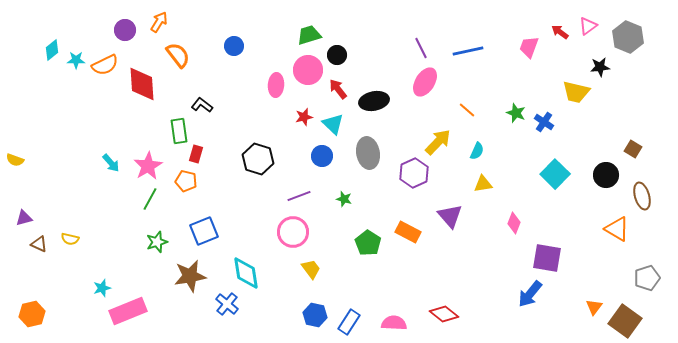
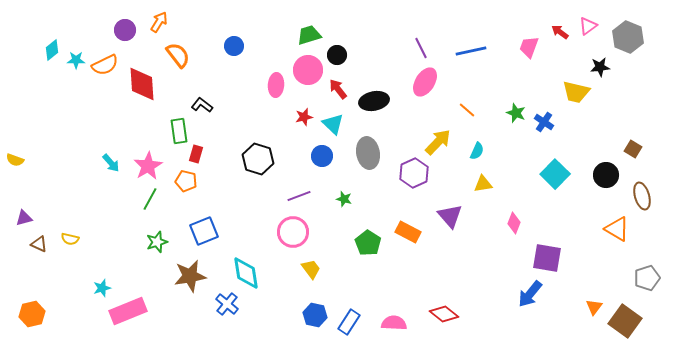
blue line at (468, 51): moved 3 px right
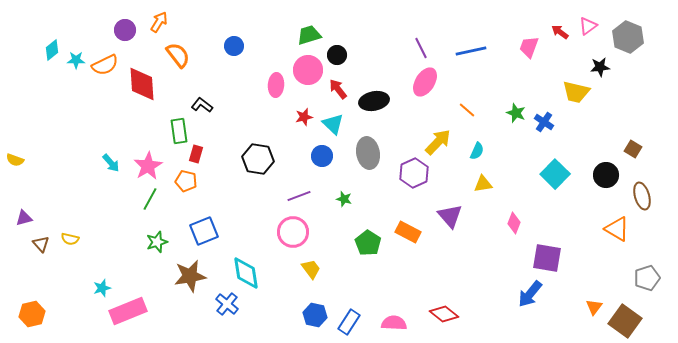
black hexagon at (258, 159): rotated 8 degrees counterclockwise
brown triangle at (39, 244): moved 2 px right; rotated 24 degrees clockwise
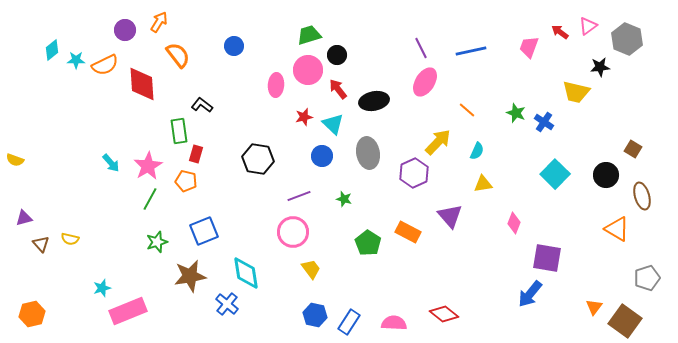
gray hexagon at (628, 37): moved 1 px left, 2 px down
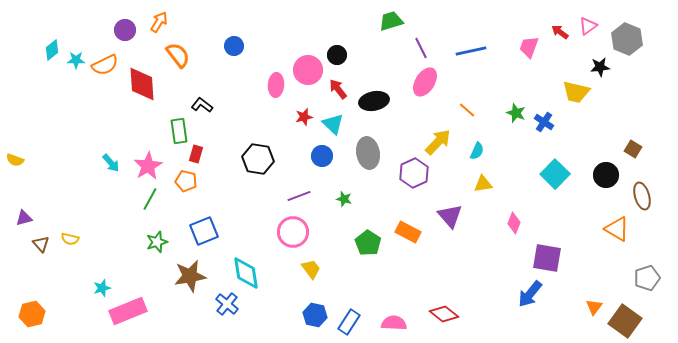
green trapezoid at (309, 35): moved 82 px right, 14 px up
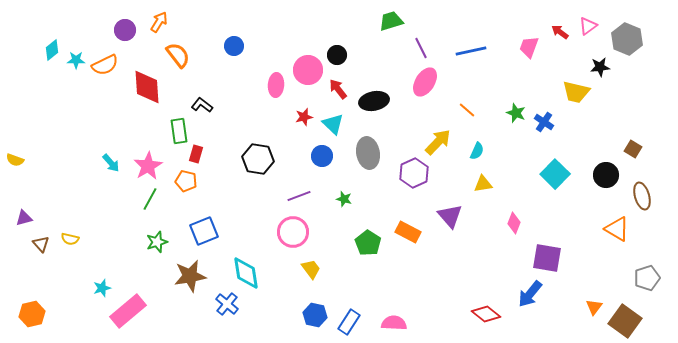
red diamond at (142, 84): moved 5 px right, 3 px down
pink rectangle at (128, 311): rotated 18 degrees counterclockwise
red diamond at (444, 314): moved 42 px right
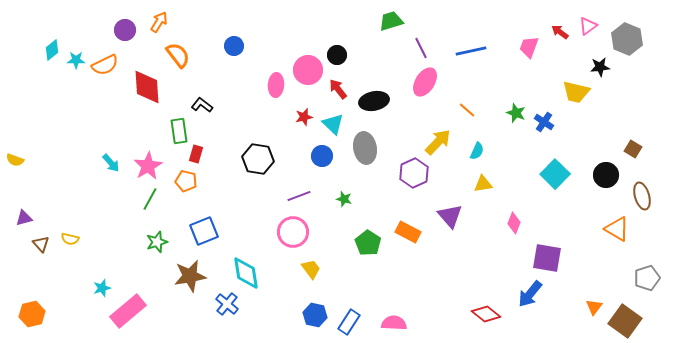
gray ellipse at (368, 153): moved 3 px left, 5 px up
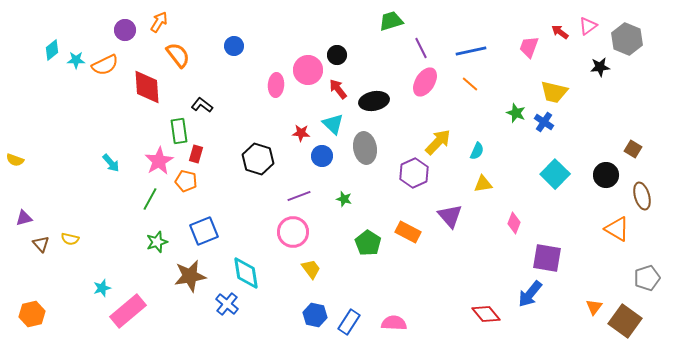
yellow trapezoid at (576, 92): moved 22 px left
orange line at (467, 110): moved 3 px right, 26 px up
red star at (304, 117): moved 3 px left, 16 px down; rotated 18 degrees clockwise
black hexagon at (258, 159): rotated 8 degrees clockwise
pink star at (148, 166): moved 11 px right, 5 px up
red diamond at (486, 314): rotated 12 degrees clockwise
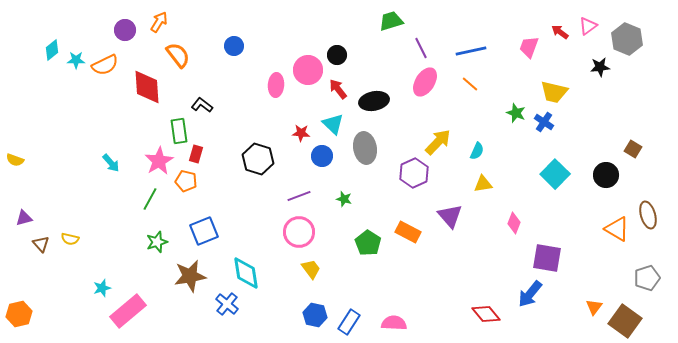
brown ellipse at (642, 196): moved 6 px right, 19 px down
pink circle at (293, 232): moved 6 px right
orange hexagon at (32, 314): moved 13 px left
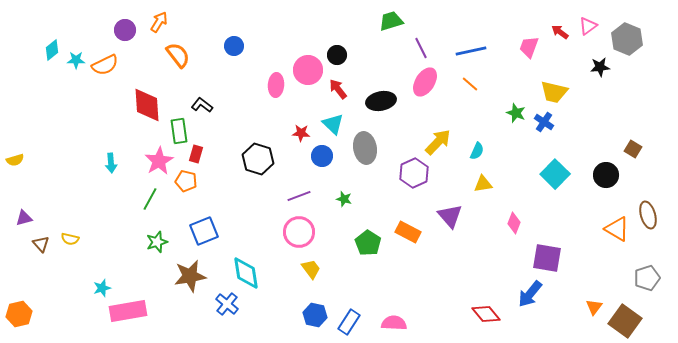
red diamond at (147, 87): moved 18 px down
black ellipse at (374, 101): moved 7 px right
yellow semicircle at (15, 160): rotated 36 degrees counterclockwise
cyan arrow at (111, 163): rotated 36 degrees clockwise
pink rectangle at (128, 311): rotated 30 degrees clockwise
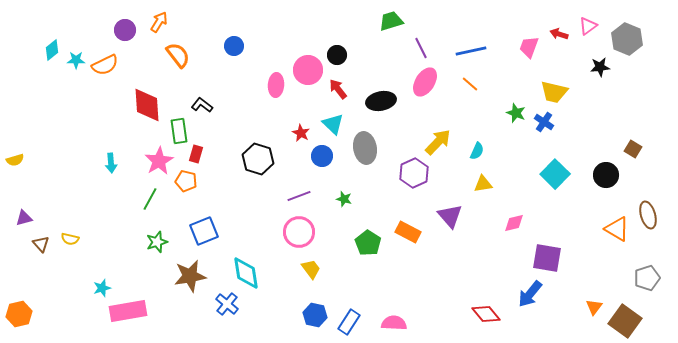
red arrow at (560, 32): moved 1 px left, 2 px down; rotated 18 degrees counterclockwise
red star at (301, 133): rotated 24 degrees clockwise
pink diamond at (514, 223): rotated 55 degrees clockwise
